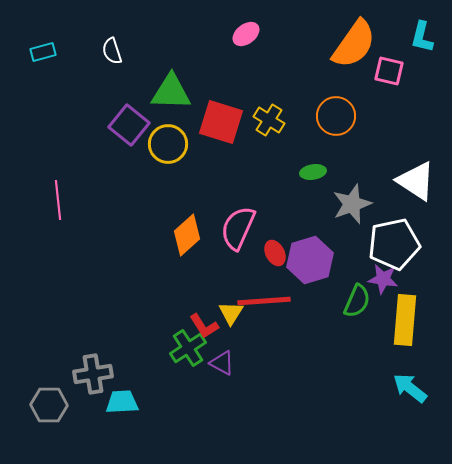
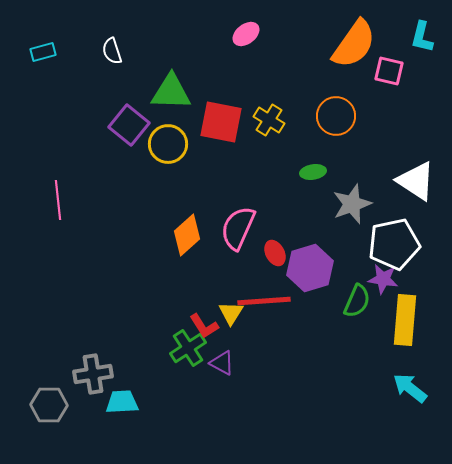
red square: rotated 6 degrees counterclockwise
purple hexagon: moved 8 px down
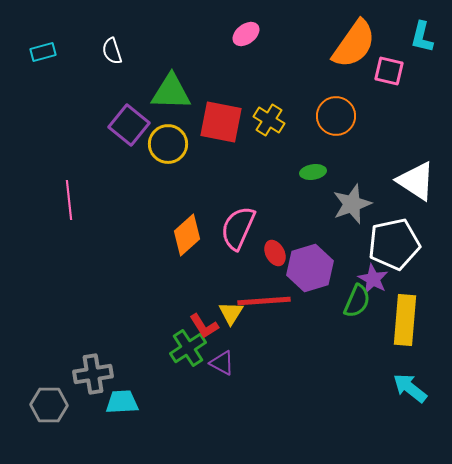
pink line: moved 11 px right
purple star: moved 10 px left; rotated 20 degrees clockwise
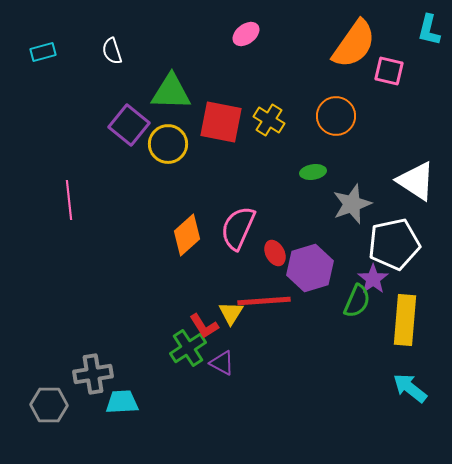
cyan L-shape: moved 7 px right, 7 px up
purple star: rotated 8 degrees clockwise
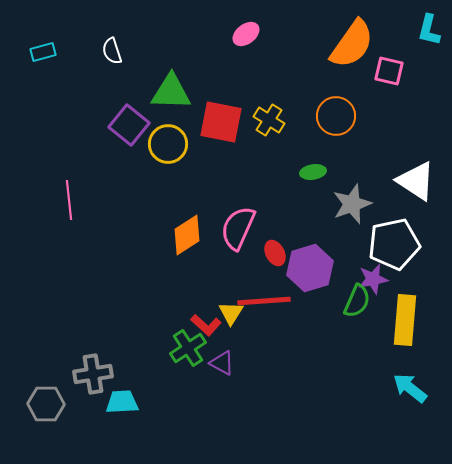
orange semicircle: moved 2 px left
orange diamond: rotated 9 degrees clockwise
purple star: rotated 24 degrees clockwise
red L-shape: moved 2 px right, 1 px up; rotated 16 degrees counterclockwise
gray hexagon: moved 3 px left, 1 px up
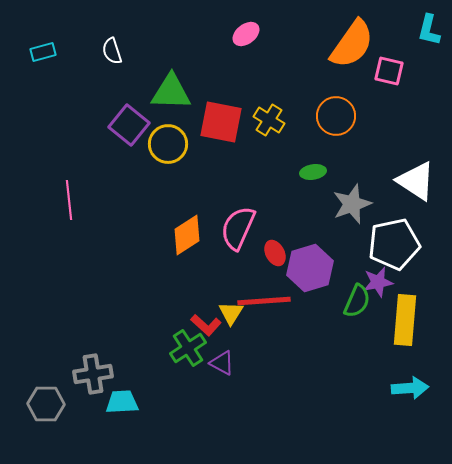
purple star: moved 5 px right, 3 px down
cyan arrow: rotated 138 degrees clockwise
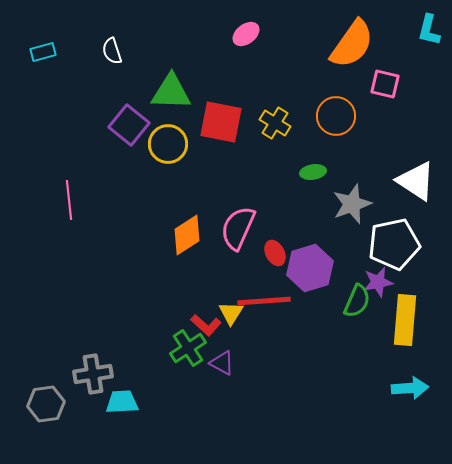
pink square: moved 4 px left, 13 px down
yellow cross: moved 6 px right, 3 px down
gray hexagon: rotated 9 degrees counterclockwise
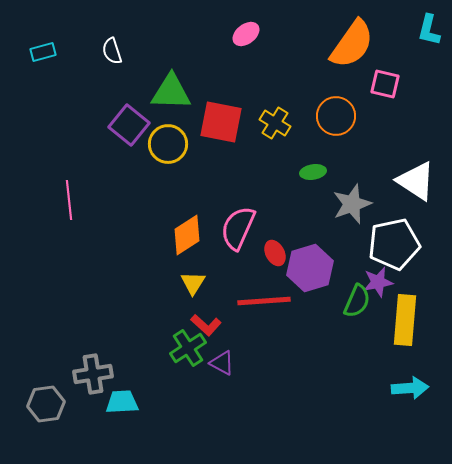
yellow triangle: moved 38 px left, 30 px up
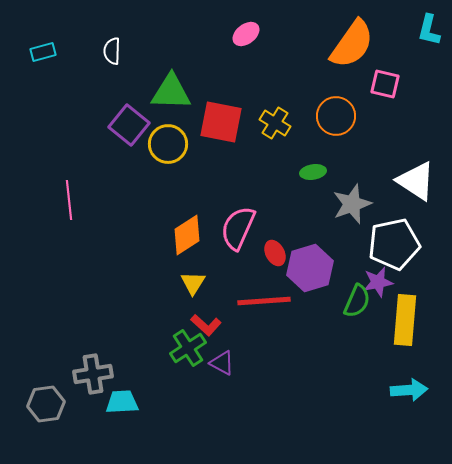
white semicircle: rotated 20 degrees clockwise
cyan arrow: moved 1 px left, 2 px down
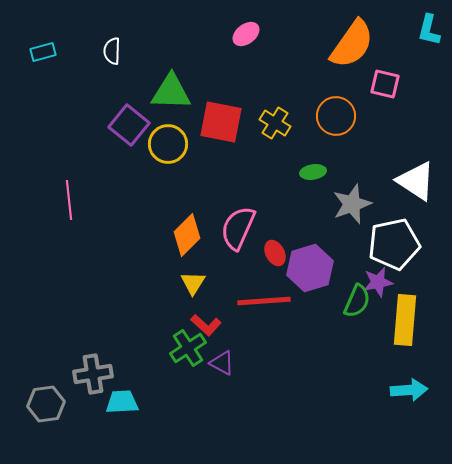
orange diamond: rotated 12 degrees counterclockwise
